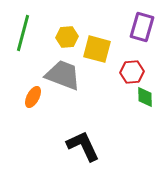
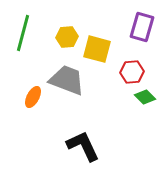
gray trapezoid: moved 4 px right, 5 px down
green diamond: rotated 45 degrees counterclockwise
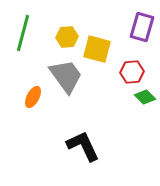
gray trapezoid: moved 1 px left, 4 px up; rotated 33 degrees clockwise
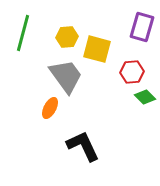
orange ellipse: moved 17 px right, 11 px down
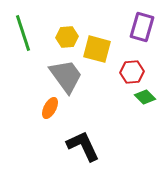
green line: rotated 33 degrees counterclockwise
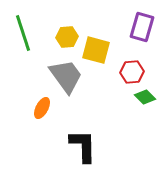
yellow square: moved 1 px left, 1 px down
orange ellipse: moved 8 px left
black L-shape: rotated 24 degrees clockwise
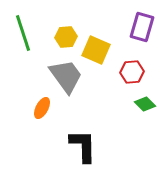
yellow hexagon: moved 1 px left
yellow square: rotated 8 degrees clockwise
green diamond: moved 7 px down
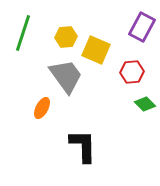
purple rectangle: rotated 12 degrees clockwise
green line: rotated 36 degrees clockwise
